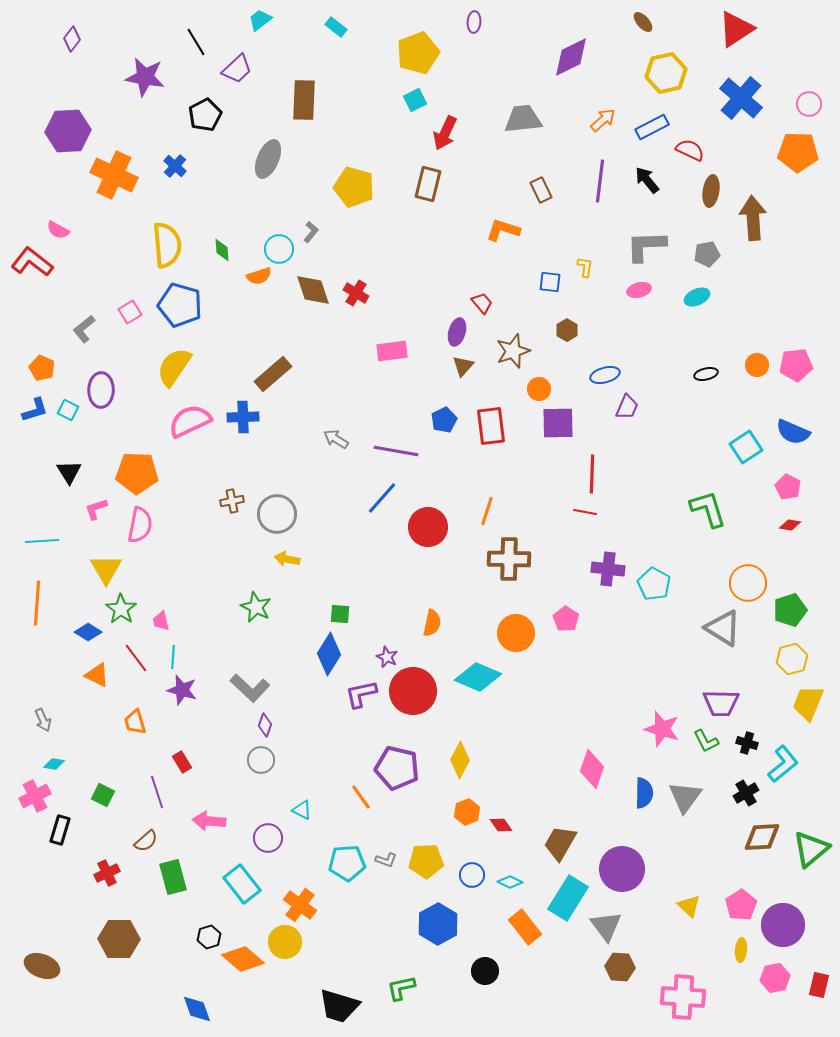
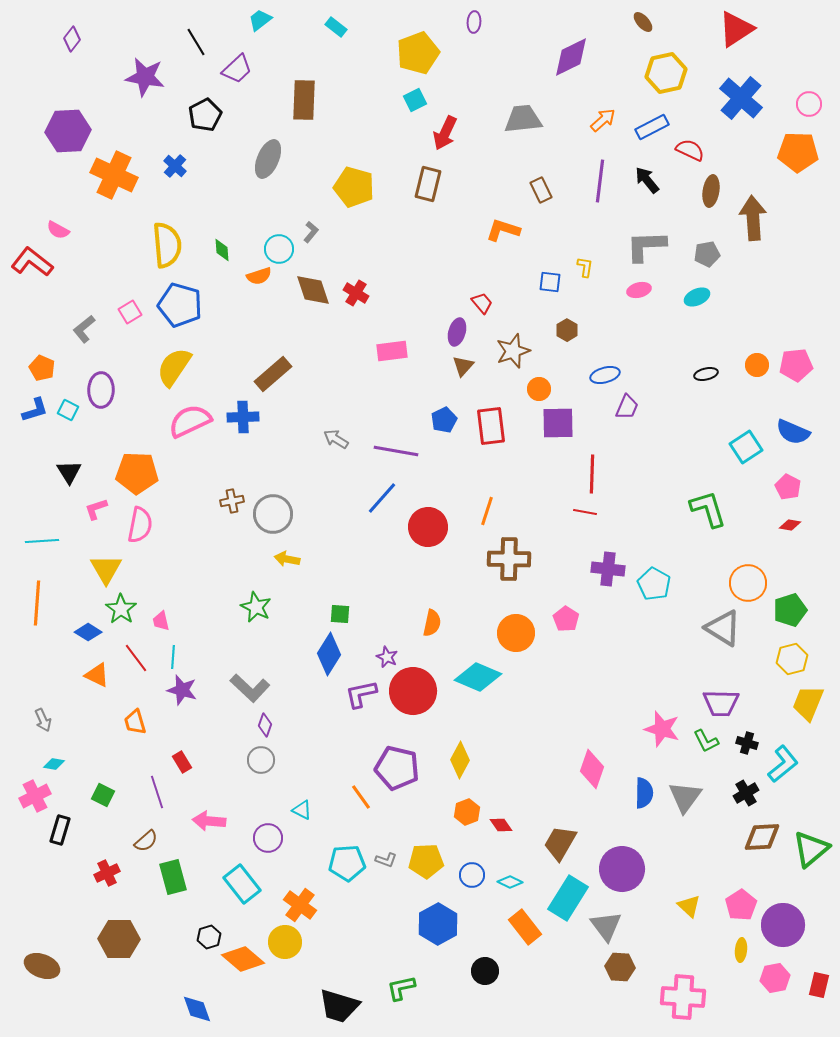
gray circle at (277, 514): moved 4 px left
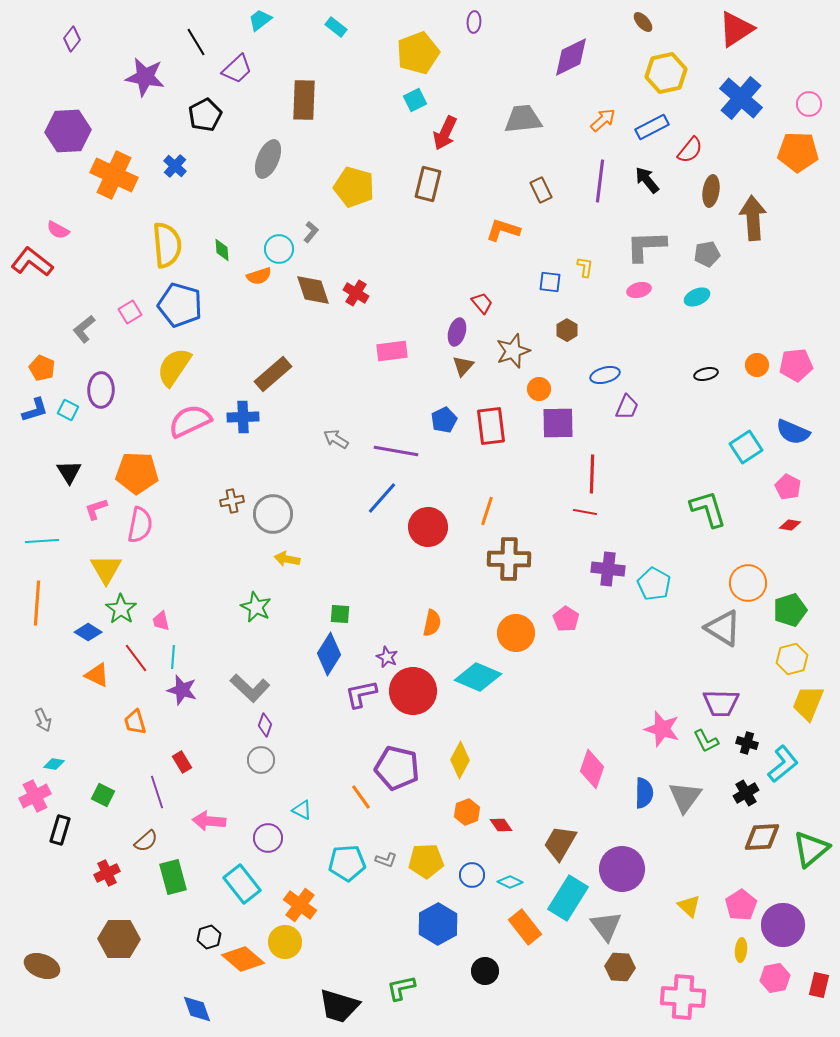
red semicircle at (690, 150): rotated 104 degrees clockwise
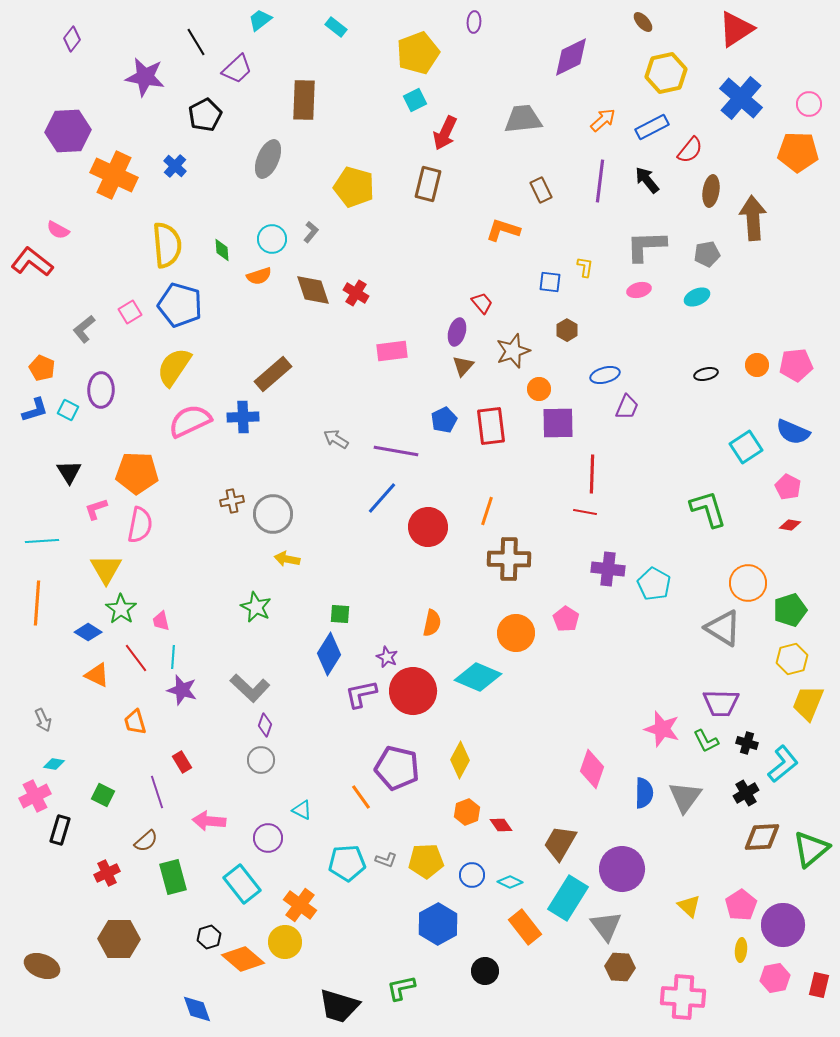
cyan circle at (279, 249): moved 7 px left, 10 px up
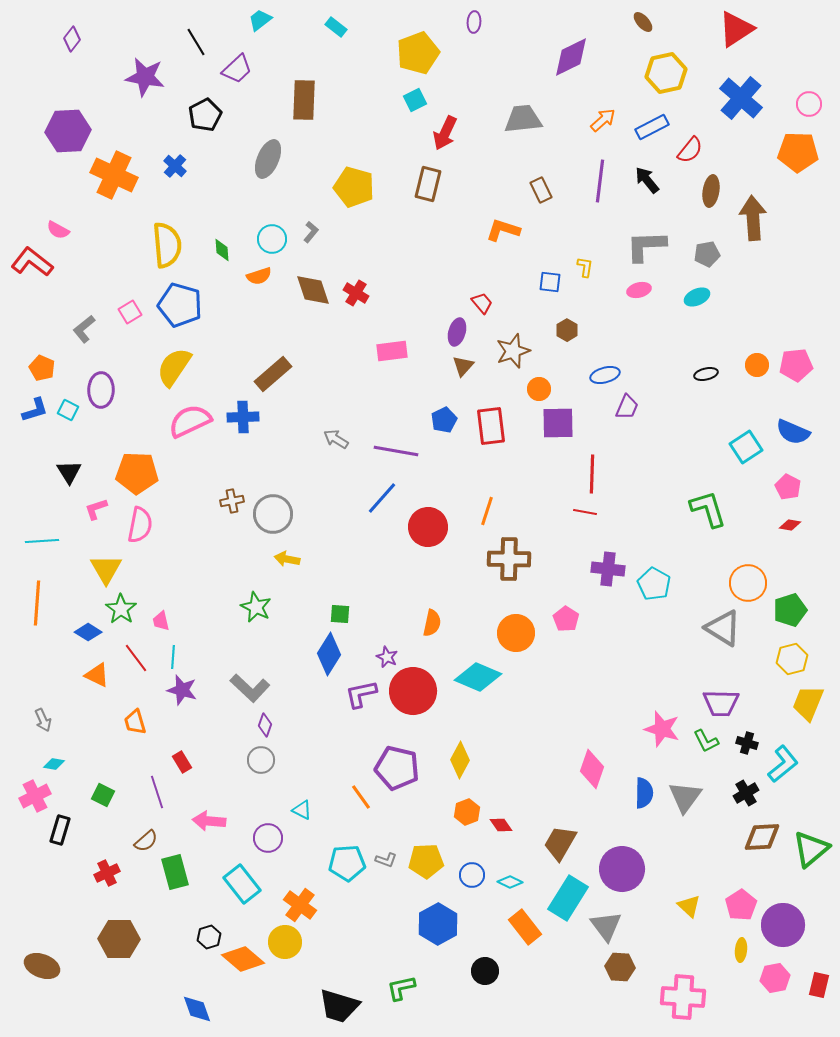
green rectangle at (173, 877): moved 2 px right, 5 px up
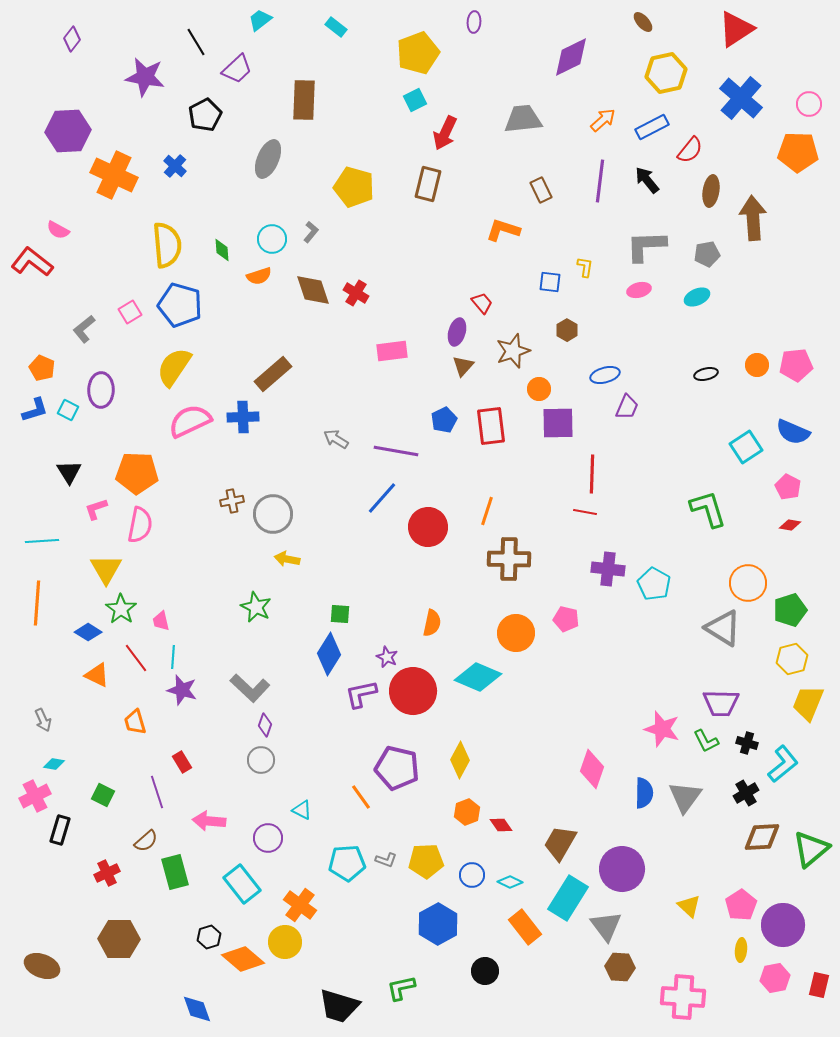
pink pentagon at (566, 619): rotated 20 degrees counterclockwise
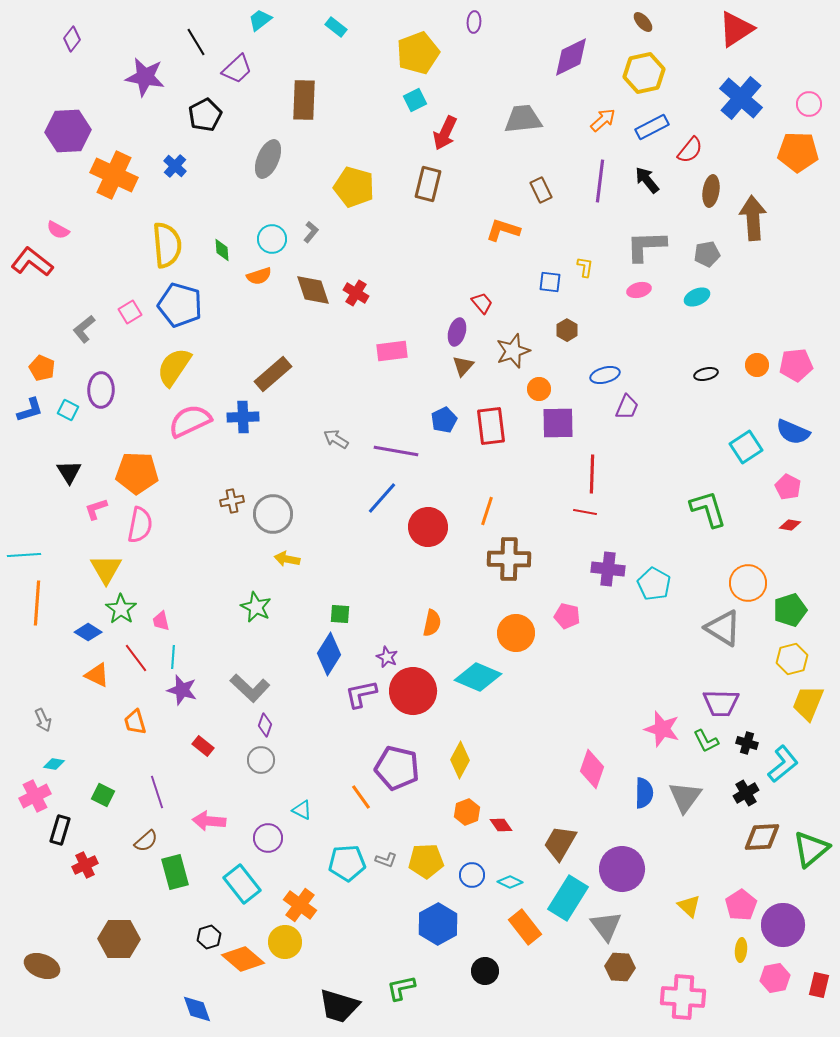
yellow hexagon at (666, 73): moved 22 px left
blue L-shape at (35, 410): moved 5 px left
cyan line at (42, 541): moved 18 px left, 14 px down
pink pentagon at (566, 619): moved 1 px right, 3 px up
red rectangle at (182, 762): moved 21 px right, 16 px up; rotated 20 degrees counterclockwise
red cross at (107, 873): moved 22 px left, 8 px up
